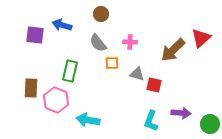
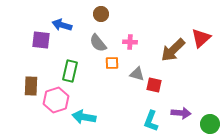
purple square: moved 6 px right, 5 px down
brown rectangle: moved 2 px up
pink hexagon: rotated 20 degrees clockwise
cyan arrow: moved 4 px left, 3 px up
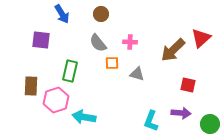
blue arrow: moved 11 px up; rotated 138 degrees counterclockwise
red square: moved 34 px right
